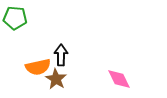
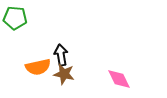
black arrow: rotated 10 degrees counterclockwise
brown star: moved 8 px right, 5 px up; rotated 20 degrees counterclockwise
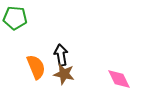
orange semicircle: moved 2 px left; rotated 100 degrees counterclockwise
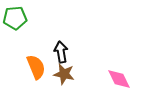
green pentagon: rotated 10 degrees counterclockwise
black arrow: moved 3 px up
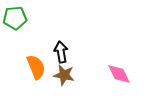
brown star: moved 1 px down
pink diamond: moved 5 px up
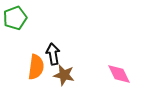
green pentagon: rotated 15 degrees counterclockwise
black arrow: moved 8 px left, 2 px down
orange semicircle: rotated 30 degrees clockwise
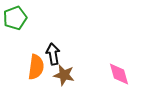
pink diamond: rotated 10 degrees clockwise
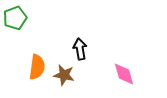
black arrow: moved 27 px right, 5 px up
orange semicircle: moved 1 px right
pink diamond: moved 5 px right
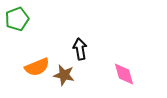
green pentagon: moved 2 px right, 1 px down
orange semicircle: rotated 60 degrees clockwise
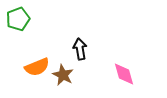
green pentagon: moved 1 px right
brown star: moved 1 px left; rotated 15 degrees clockwise
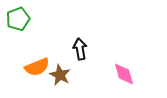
brown star: moved 3 px left
